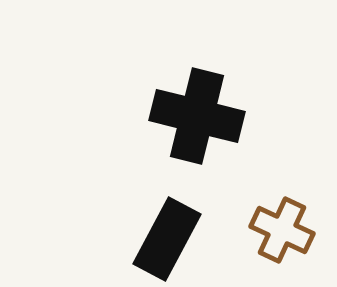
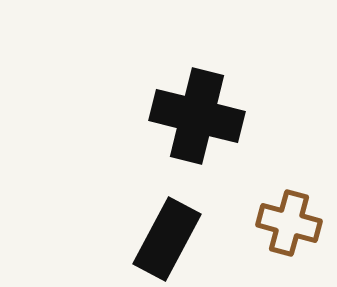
brown cross: moved 7 px right, 7 px up; rotated 10 degrees counterclockwise
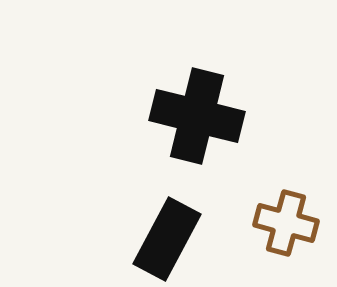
brown cross: moved 3 px left
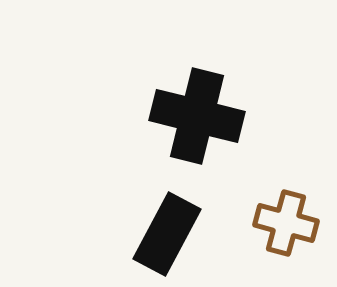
black rectangle: moved 5 px up
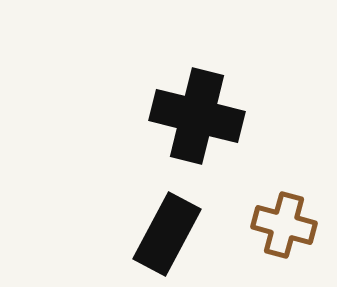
brown cross: moved 2 px left, 2 px down
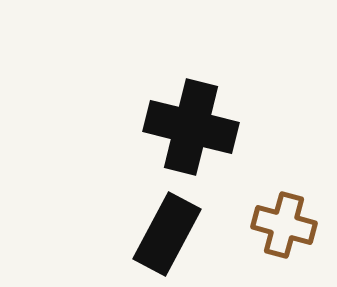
black cross: moved 6 px left, 11 px down
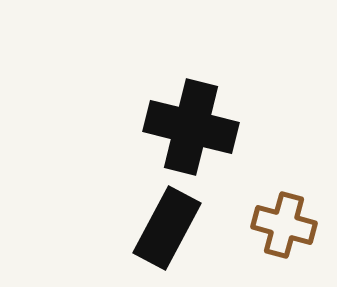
black rectangle: moved 6 px up
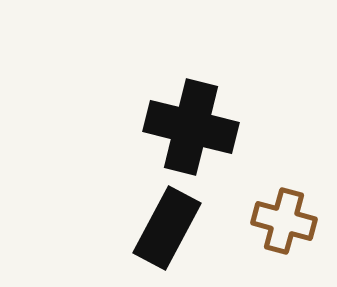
brown cross: moved 4 px up
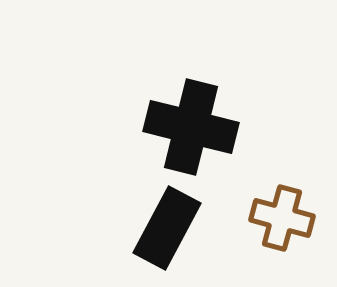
brown cross: moved 2 px left, 3 px up
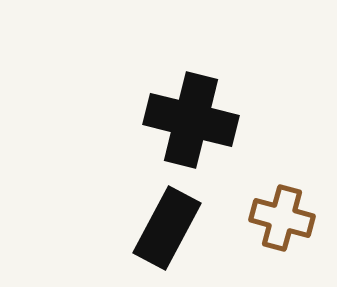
black cross: moved 7 px up
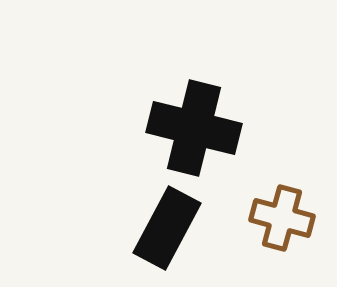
black cross: moved 3 px right, 8 px down
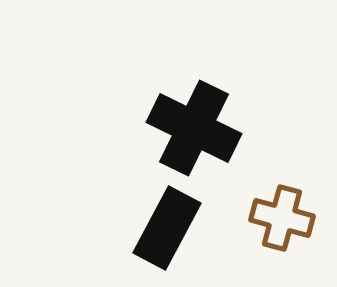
black cross: rotated 12 degrees clockwise
